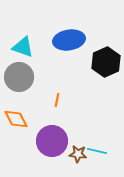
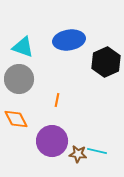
gray circle: moved 2 px down
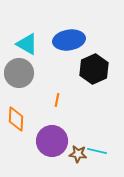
cyan triangle: moved 4 px right, 3 px up; rotated 10 degrees clockwise
black hexagon: moved 12 px left, 7 px down
gray circle: moved 6 px up
orange diamond: rotated 30 degrees clockwise
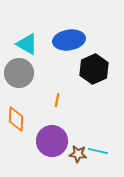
cyan line: moved 1 px right
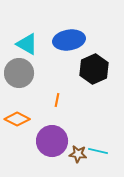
orange diamond: moved 1 px right; rotated 65 degrees counterclockwise
